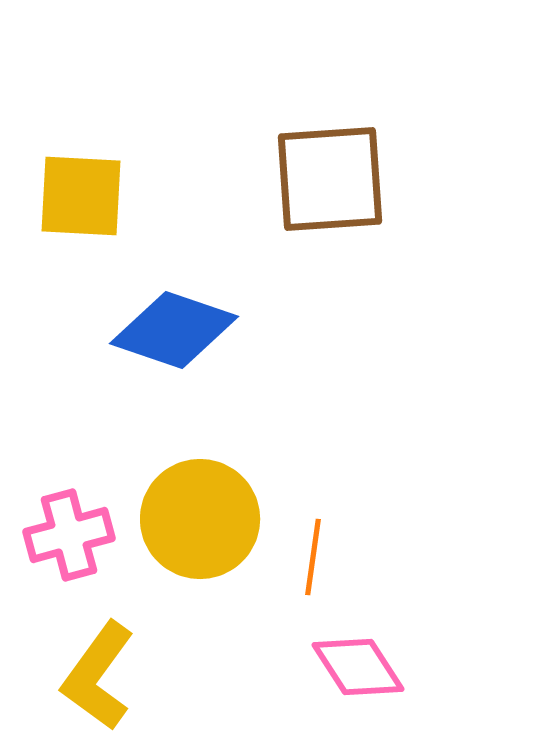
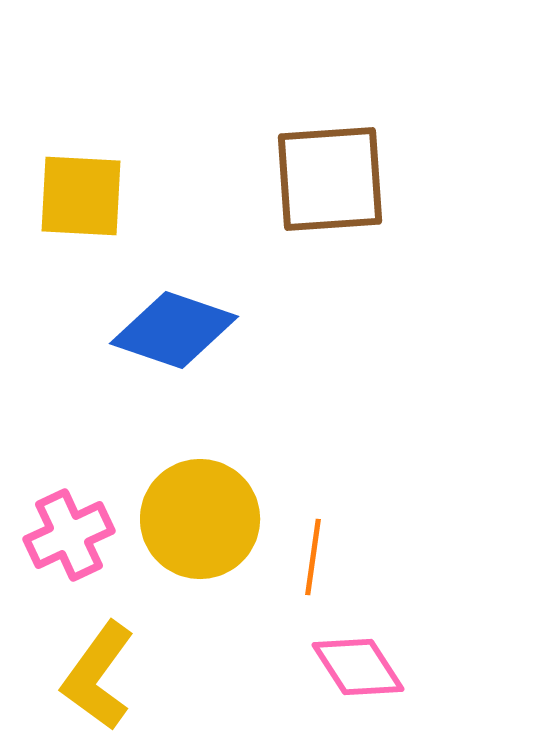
pink cross: rotated 10 degrees counterclockwise
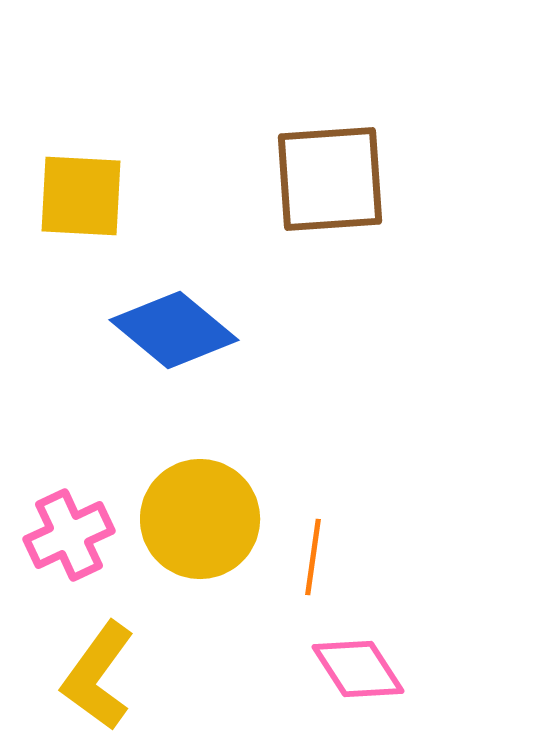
blue diamond: rotated 21 degrees clockwise
pink diamond: moved 2 px down
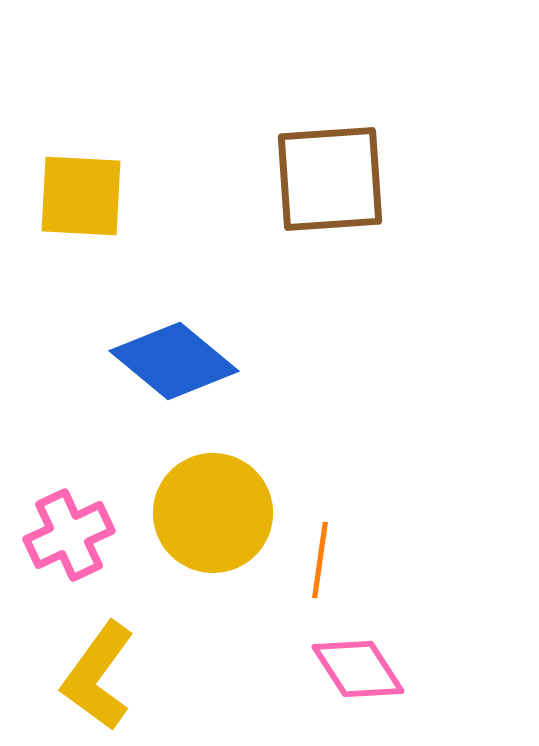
blue diamond: moved 31 px down
yellow circle: moved 13 px right, 6 px up
orange line: moved 7 px right, 3 px down
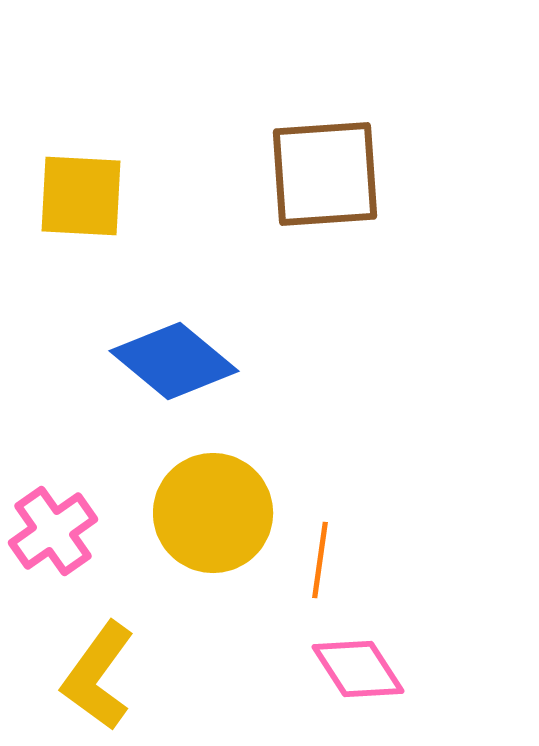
brown square: moved 5 px left, 5 px up
pink cross: moved 16 px left, 4 px up; rotated 10 degrees counterclockwise
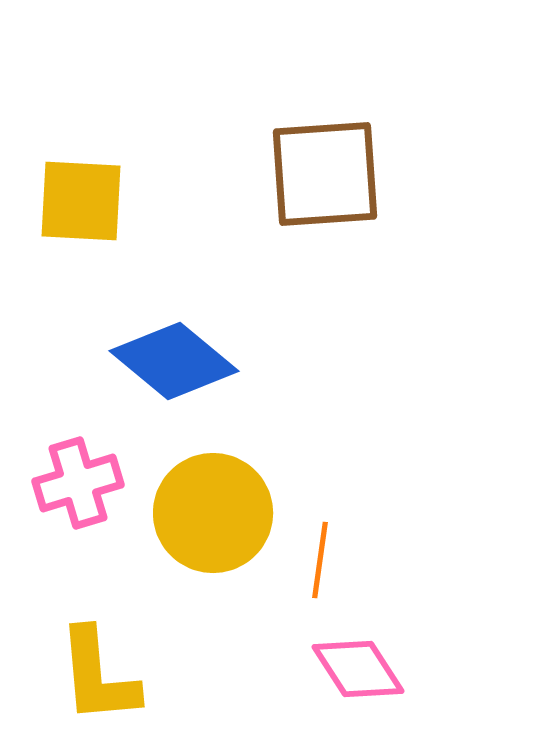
yellow square: moved 5 px down
pink cross: moved 25 px right, 48 px up; rotated 18 degrees clockwise
yellow L-shape: rotated 41 degrees counterclockwise
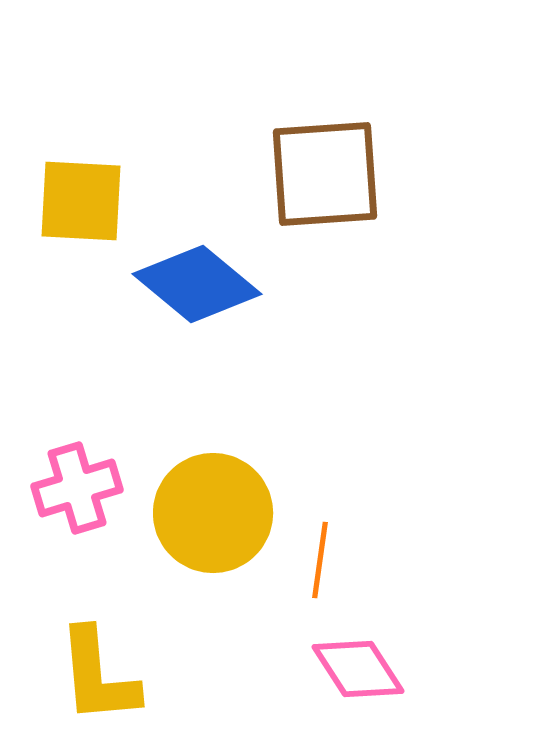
blue diamond: moved 23 px right, 77 px up
pink cross: moved 1 px left, 5 px down
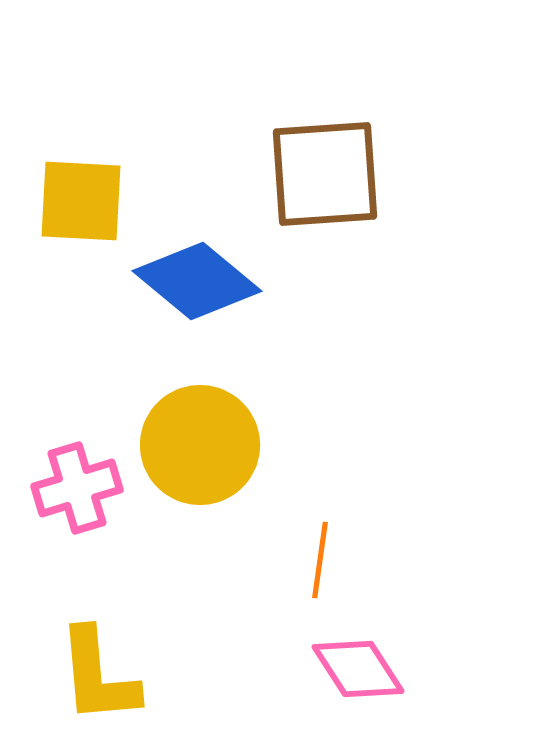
blue diamond: moved 3 px up
yellow circle: moved 13 px left, 68 px up
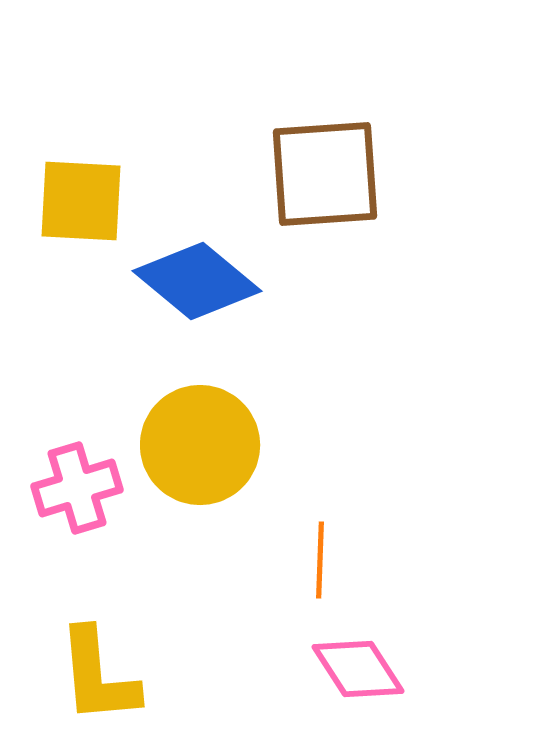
orange line: rotated 6 degrees counterclockwise
